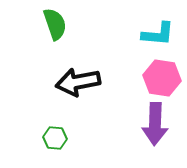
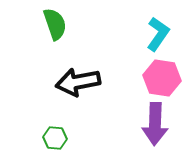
cyan L-shape: rotated 60 degrees counterclockwise
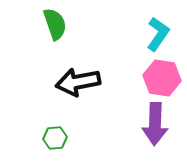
green hexagon: rotated 10 degrees counterclockwise
